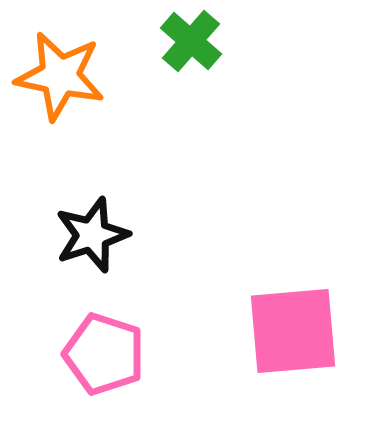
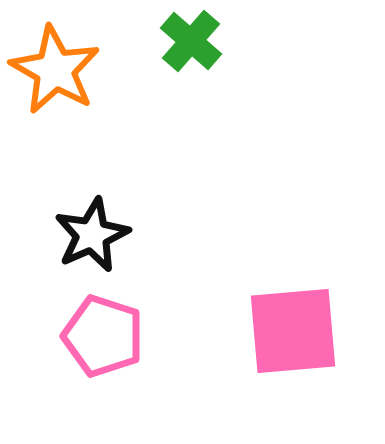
orange star: moved 5 px left, 6 px up; rotated 18 degrees clockwise
black star: rotated 6 degrees counterclockwise
pink pentagon: moved 1 px left, 18 px up
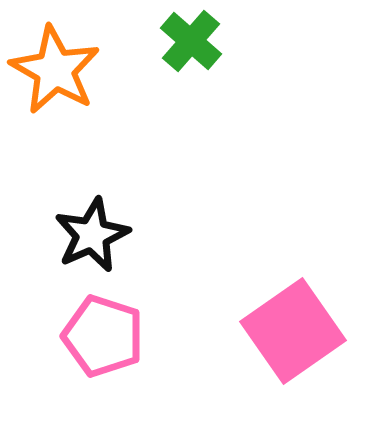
pink square: rotated 30 degrees counterclockwise
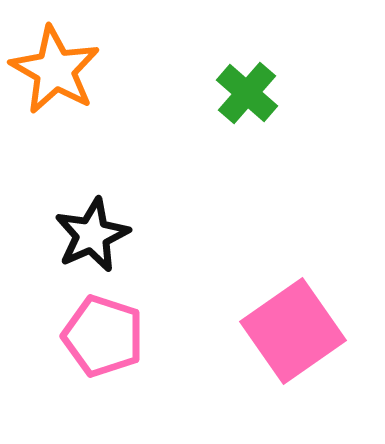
green cross: moved 56 px right, 52 px down
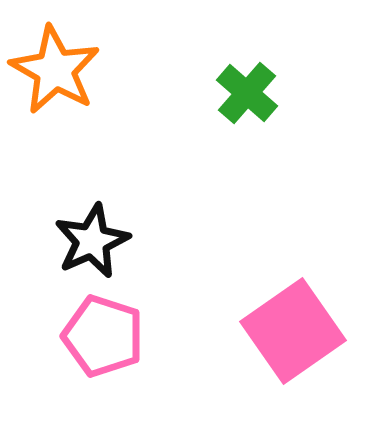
black star: moved 6 px down
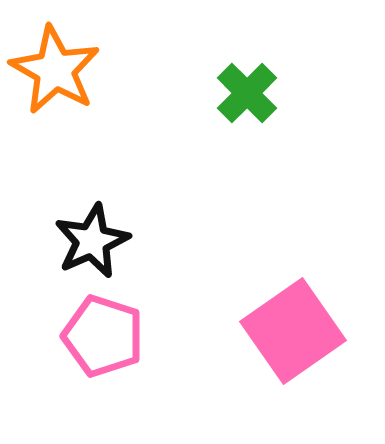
green cross: rotated 4 degrees clockwise
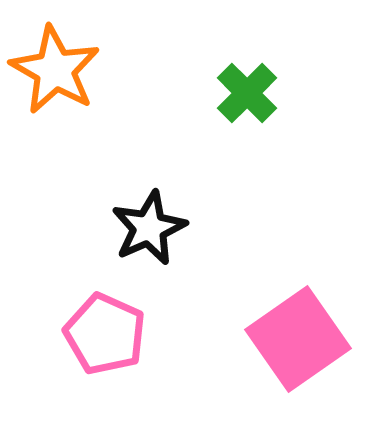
black star: moved 57 px right, 13 px up
pink square: moved 5 px right, 8 px down
pink pentagon: moved 2 px right, 2 px up; rotated 6 degrees clockwise
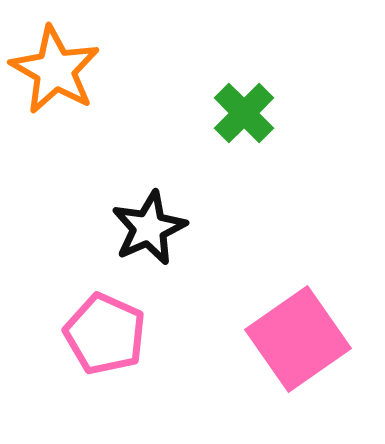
green cross: moved 3 px left, 20 px down
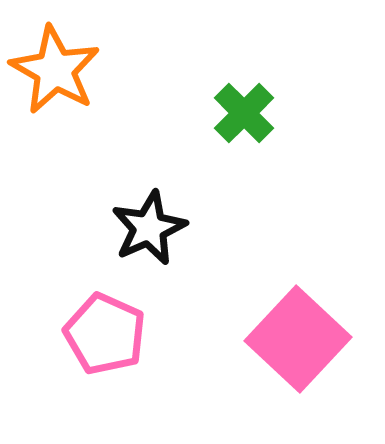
pink square: rotated 12 degrees counterclockwise
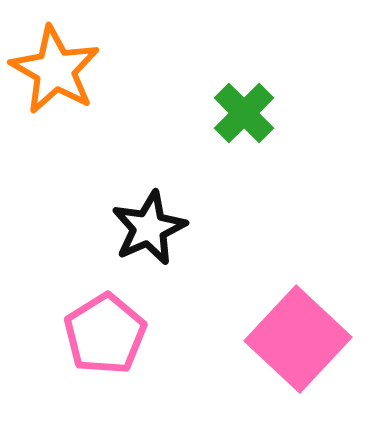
pink pentagon: rotated 16 degrees clockwise
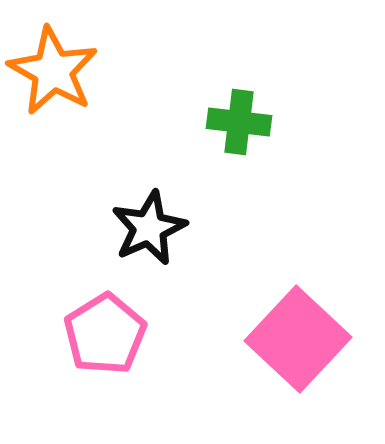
orange star: moved 2 px left, 1 px down
green cross: moved 5 px left, 9 px down; rotated 38 degrees counterclockwise
